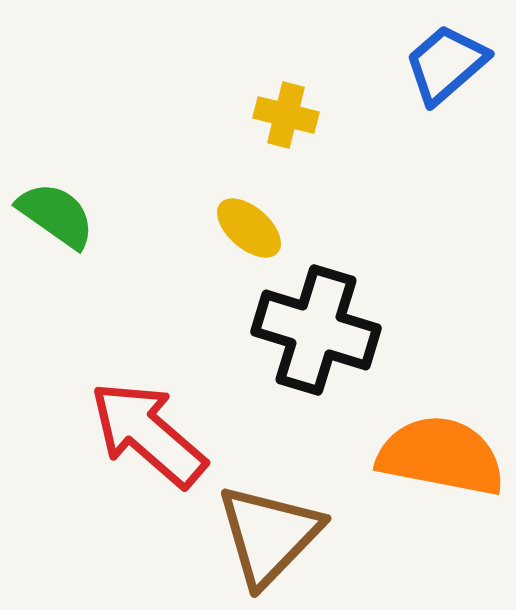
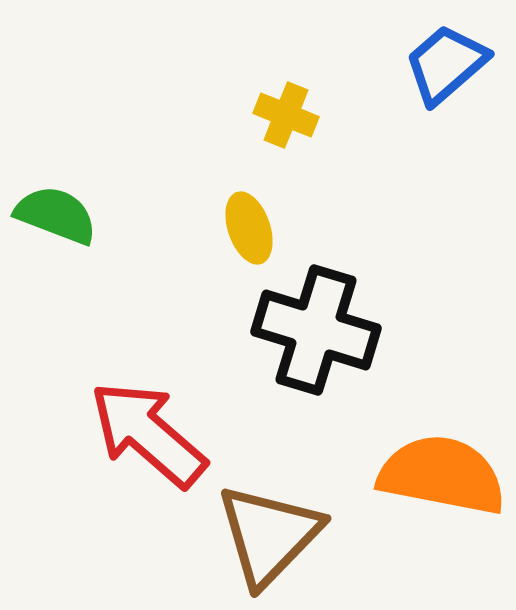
yellow cross: rotated 8 degrees clockwise
green semicircle: rotated 14 degrees counterclockwise
yellow ellipse: rotated 30 degrees clockwise
orange semicircle: moved 1 px right, 19 px down
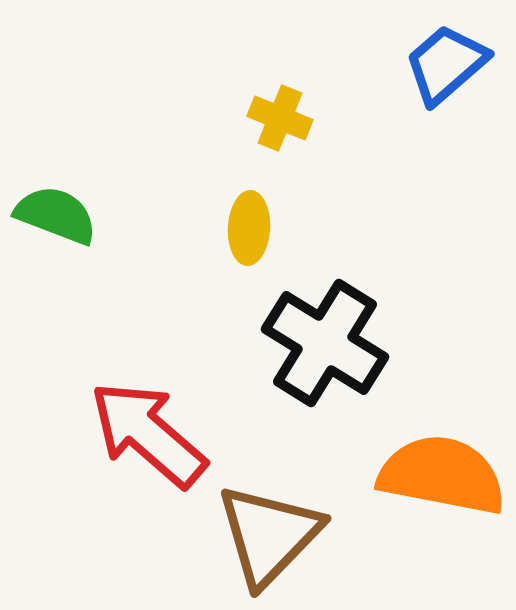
yellow cross: moved 6 px left, 3 px down
yellow ellipse: rotated 22 degrees clockwise
black cross: moved 9 px right, 13 px down; rotated 15 degrees clockwise
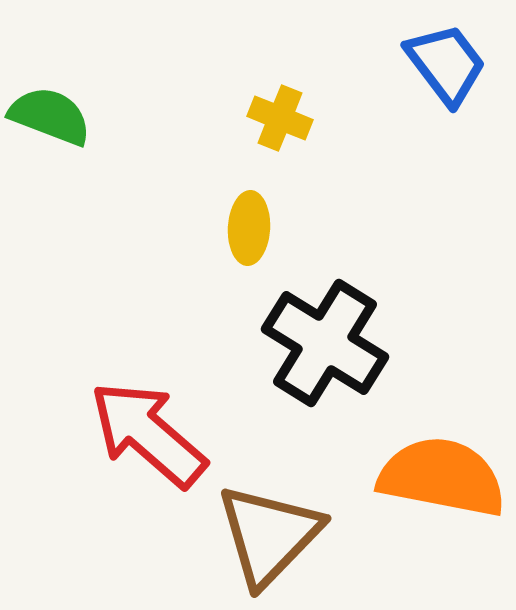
blue trapezoid: rotated 94 degrees clockwise
green semicircle: moved 6 px left, 99 px up
orange semicircle: moved 2 px down
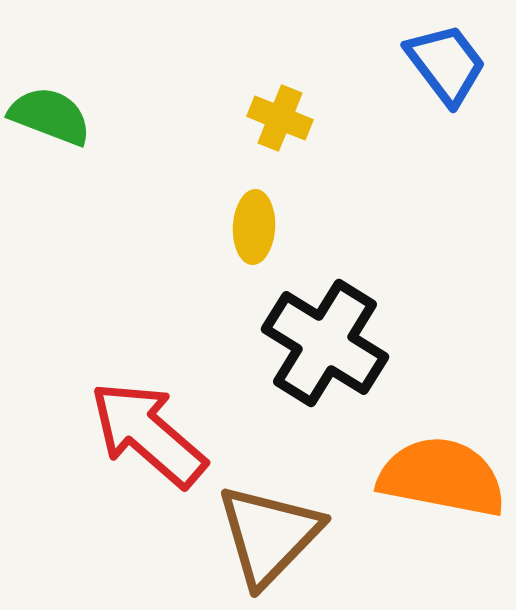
yellow ellipse: moved 5 px right, 1 px up
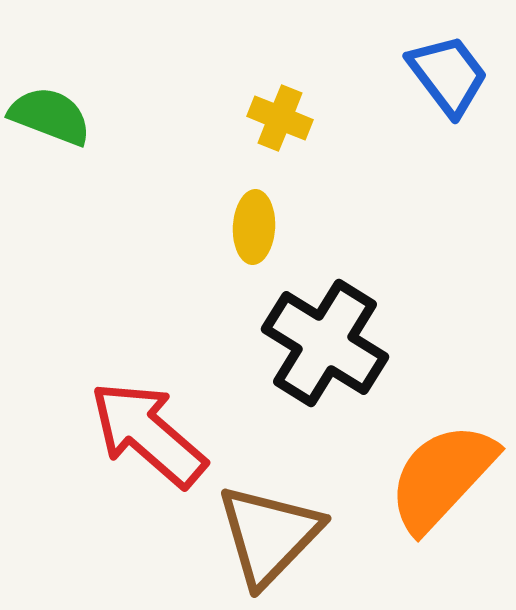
blue trapezoid: moved 2 px right, 11 px down
orange semicircle: rotated 58 degrees counterclockwise
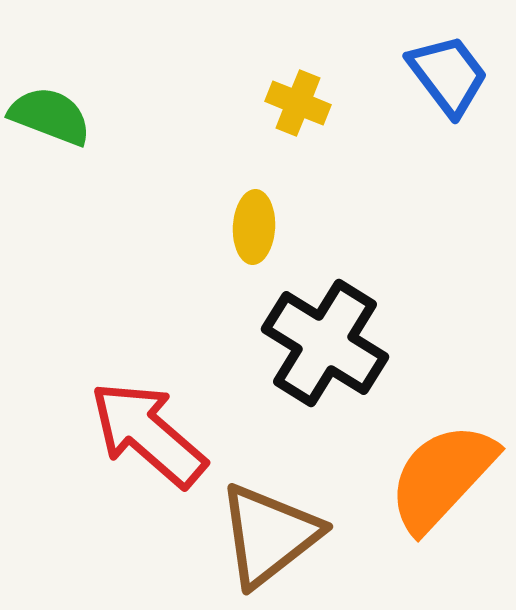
yellow cross: moved 18 px right, 15 px up
brown triangle: rotated 8 degrees clockwise
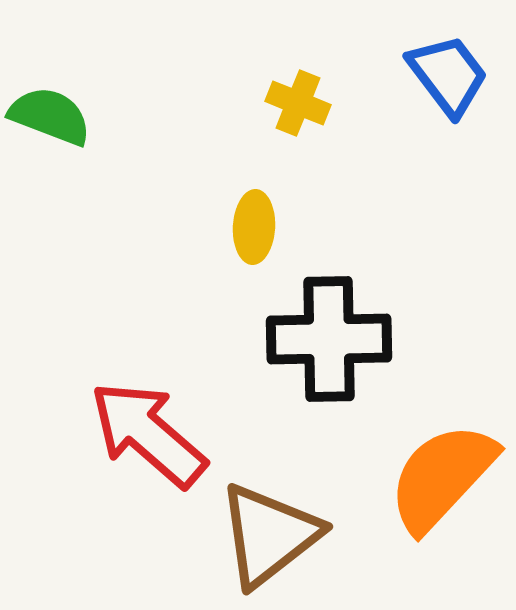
black cross: moved 4 px right, 4 px up; rotated 33 degrees counterclockwise
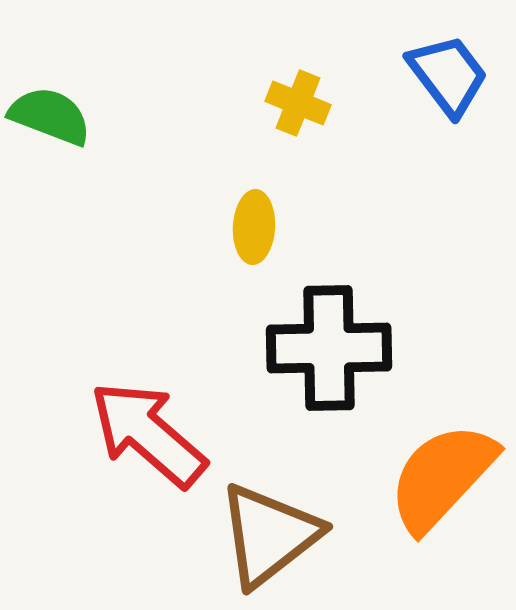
black cross: moved 9 px down
